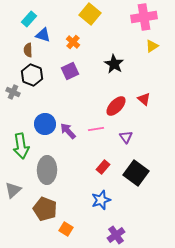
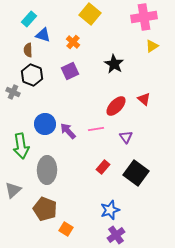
blue star: moved 9 px right, 10 px down
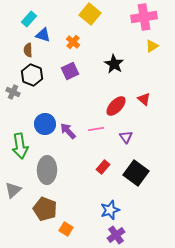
green arrow: moved 1 px left
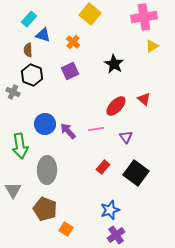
gray triangle: rotated 18 degrees counterclockwise
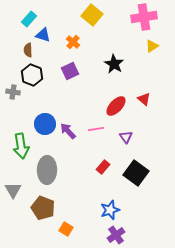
yellow square: moved 2 px right, 1 px down
gray cross: rotated 16 degrees counterclockwise
green arrow: moved 1 px right
brown pentagon: moved 2 px left, 1 px up
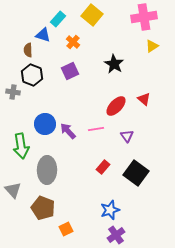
cyan rectangle: moved 29 px right
purple triangle: moved 1 px right, 1 px up
gray triangle: rotated 12 degrees counterclockwise
orange square: rotated 32 degrees clockwise
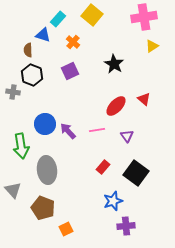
pink line: moved 1 px right, 1 px down
gray ellipse: rotated 8 degrees counterclockwise
blue star: moved 3 px right, 9 px up
purple cross: moved 10 px right, 9 px up; rotated 30 degrees clockwise
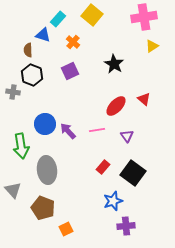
black square: moved 3 px left
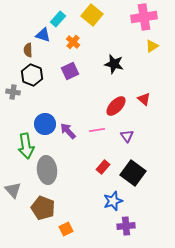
black star: rotated 18 degrees counterclockwise
green arrow: moved 5 px right
